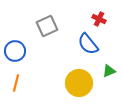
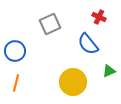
red cross: moved 2 px up
gray square: moved 3 px right, 2 px up
yellow circle: moved 6 px left, 1 px up
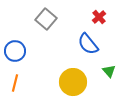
red cross: rotated 24 degrees clockwise
gray square: moved 4 px left, 5 px up; rotated 25 degrees counterclockwise
green triangle: rotated 48 degrees counterclockwise
orange line: moved 1 px left
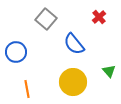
blue semicircle: moved 14 px left
blue circle: moved 1 px right, 1 px down
orange line: moved 12 px right, 6 px down; rotated 24 degrees counterclockwise
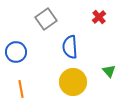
gray square: rotated 15 degrees clockwise
blue semicircle: moved 4 px left, 3 px down; rotated 35 degrees clockwise
orange line: moved 6 px left
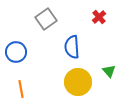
blue semicircle: moved 2 px right
yellow circle: moved 5 px right
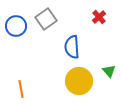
blue circle: moved 26 px up
yellow circle: moved 1 px right, 1 px up
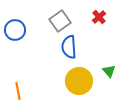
gray square: moved 14 px right, 2 px down
blue circle: moved 1 px left, 4 px down
blue semicircle: moved 3 px left
orange line: moved 3 px left, 2 px down
